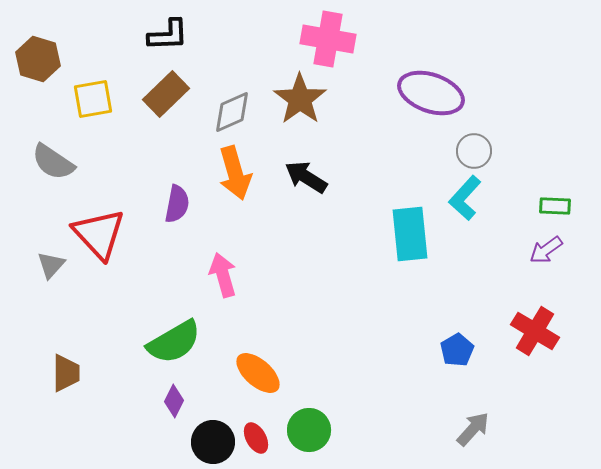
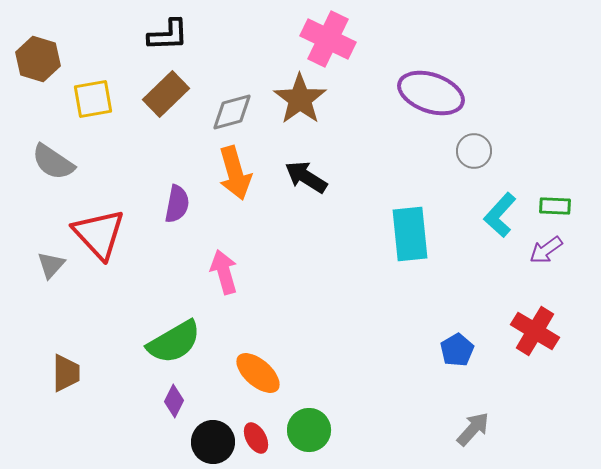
pink cross: rotated 16 degrees clockwise
gray diamond: rotated 9 degrees clockwise
cyan L-shape: moved 35 px right, 17 px down
pink arrow: moved 1 px right, 3 px up
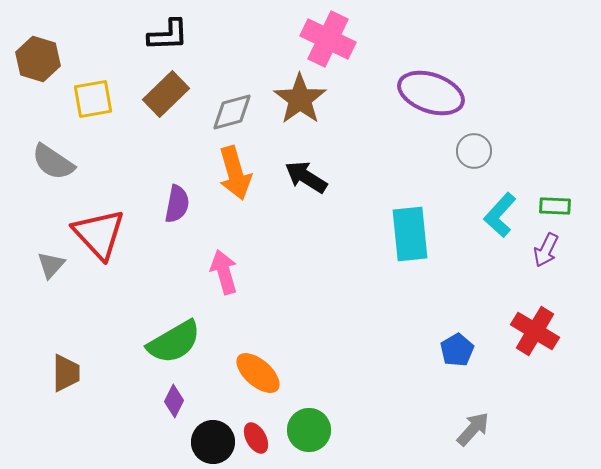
purple arrow: rotated 28 degrees counterclockwise
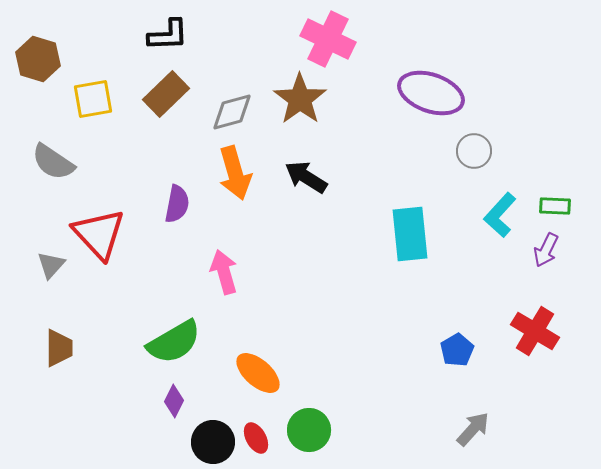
brown trapezoid: moved 7 px left, 25 px up
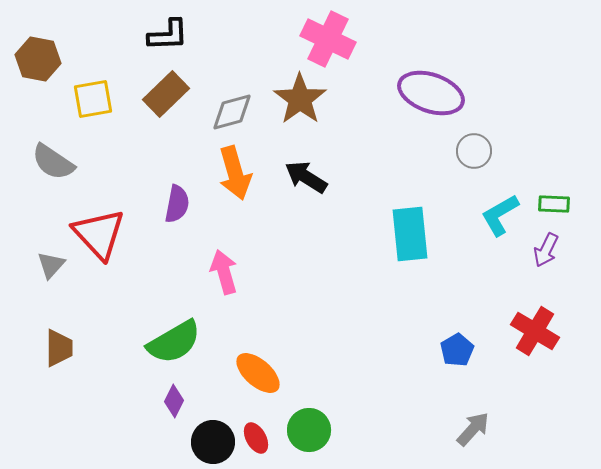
brown hexagon: rotated 6 degrees counterclockwise
green rectangle: moved 1 px left, 2 px up
cyan L-shape: rotated 18 degrees clockwise
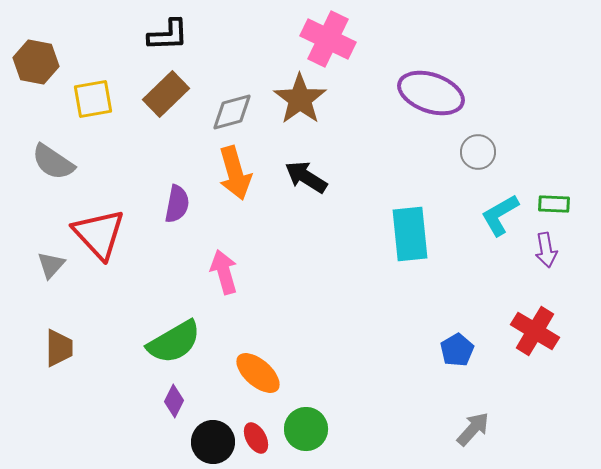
brown hexagon: moved 2 px left, 3 px down
gray circle: moved 4 px right, 1 px down
purple arrow: rotated 36 degrees counterclockwise
green circle: moved 3 px left, 1 px up
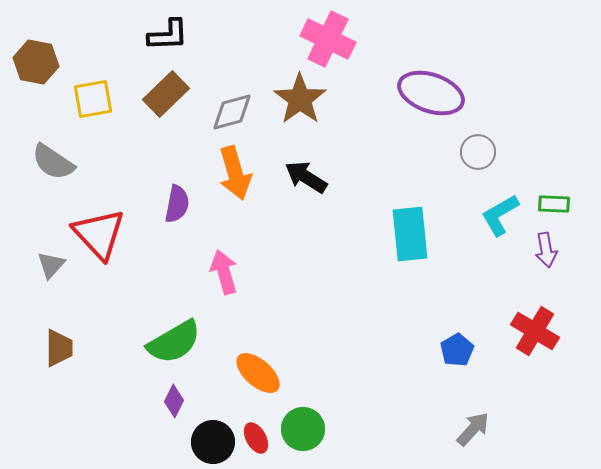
green circle: moved 3 px left
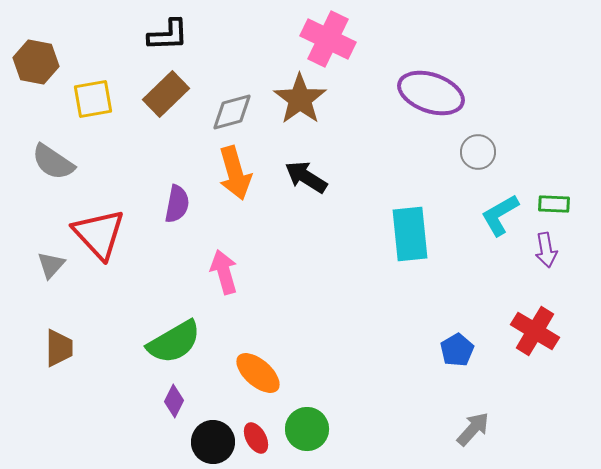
green circle: moved 4 px right
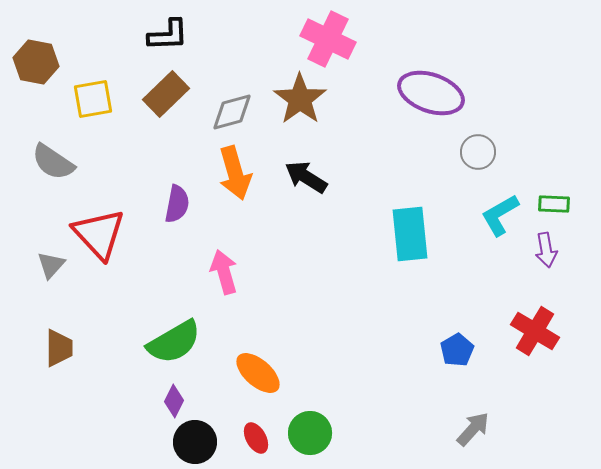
green circle: moved 3 px right, 4 px down
black circle: moved 18 px left
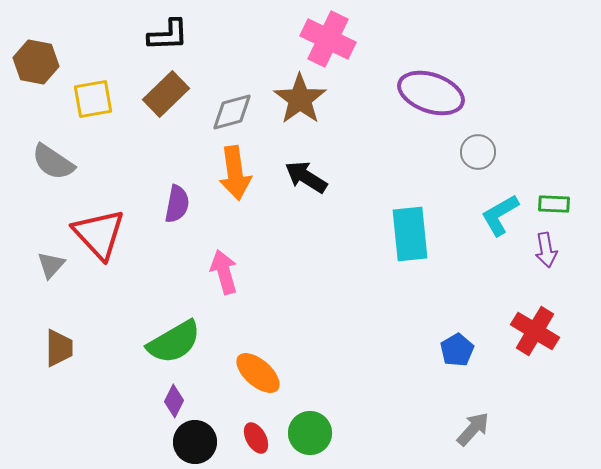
orange arrow: rotated 8 degrees clockwise
